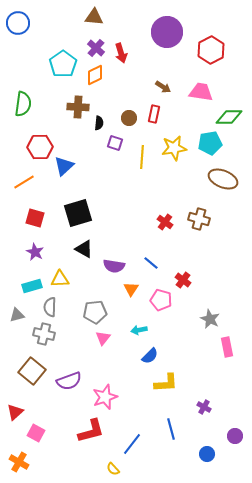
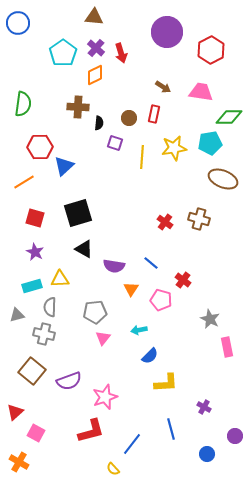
cyan pentagon at (63, 64): moved 11 px up
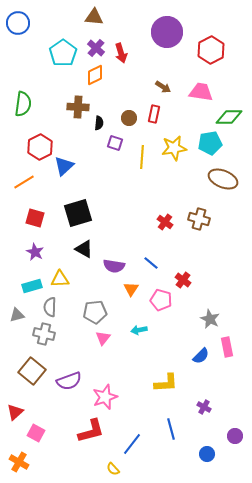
red hexagon at (40, 147): rotated 25 degrees counterclockwise
blue semicircle at (150, 356): moved 51 px right
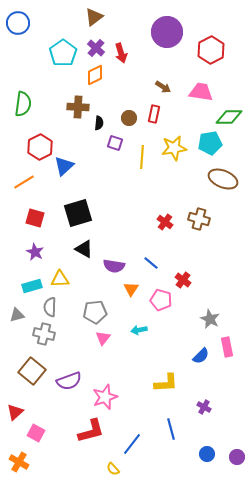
brown triangle at (94, 17): rotated 42 degrees counterclockwise
purple circle at (235, 436): moved 2 px right, 21 px down
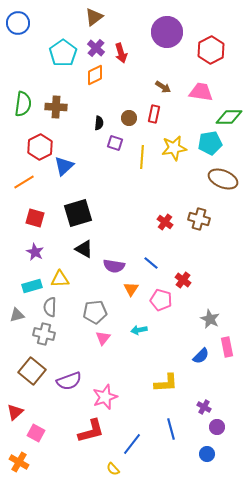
brown cross at (78, 107): moved 22 px left
purple circle at (237, 457): moved 20 px left, 30 px up
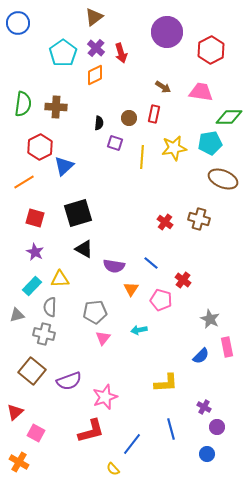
cyan rectangle at (32, 286): rotated 30 degrees counterclockwise
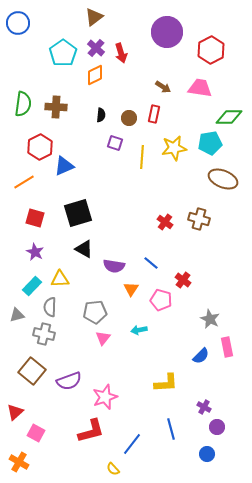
pink trapezoid at (201, 92): moved 1 px left, 4 px up
black semicircle at (99, 123): moved 2 px right, 8 px up
blue triangle at (64, 166): rotated 20 degrees clockwise
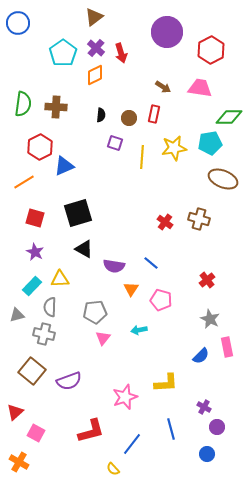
red cross at (183, 280): moved 24 px right; rotated 14 degrees clockwise
pink star at (105, 397): moved 20 px right
